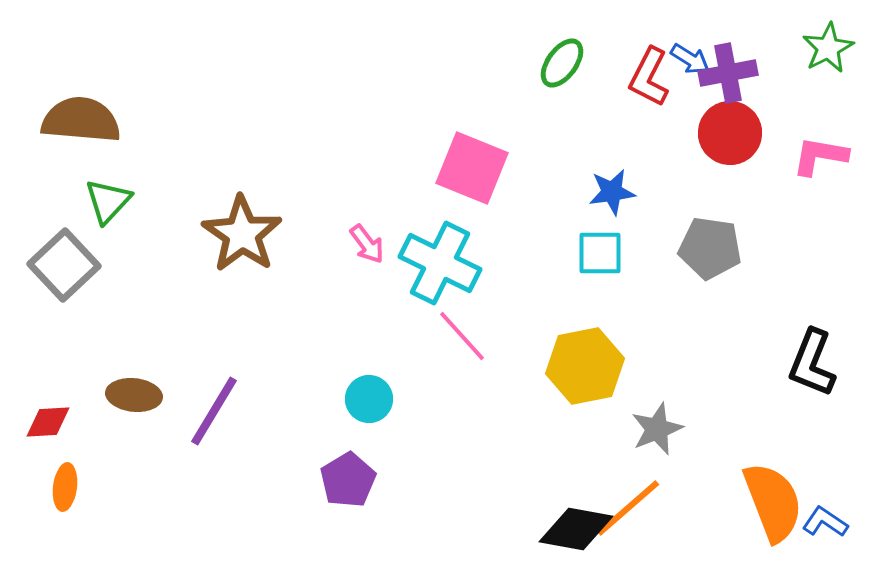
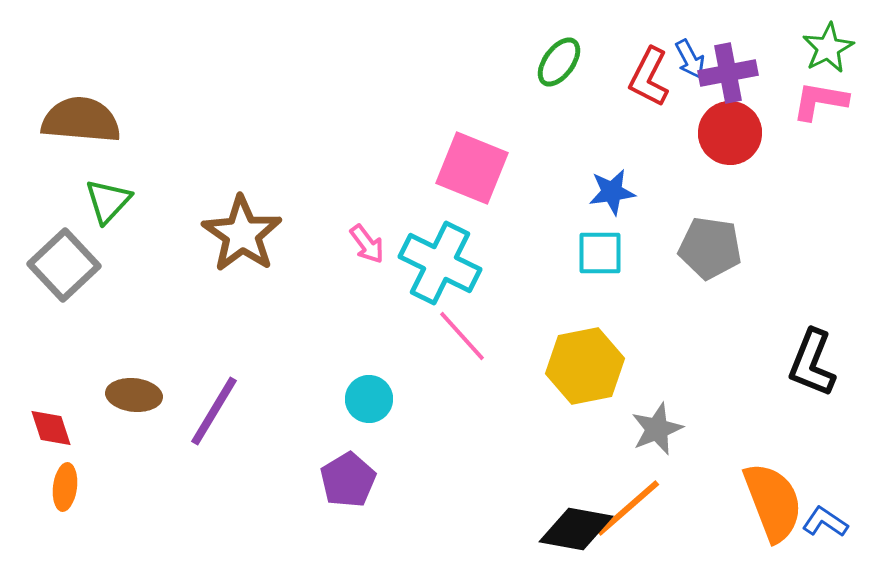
blue arrow: rotated 30 degrees clockwise
green ellipse: moved 3 px left, 1 px up
pink L-shape: moved 55 px up
red diamond: moved 3 px right, 6 px down; rotated 75 degrees clockwise
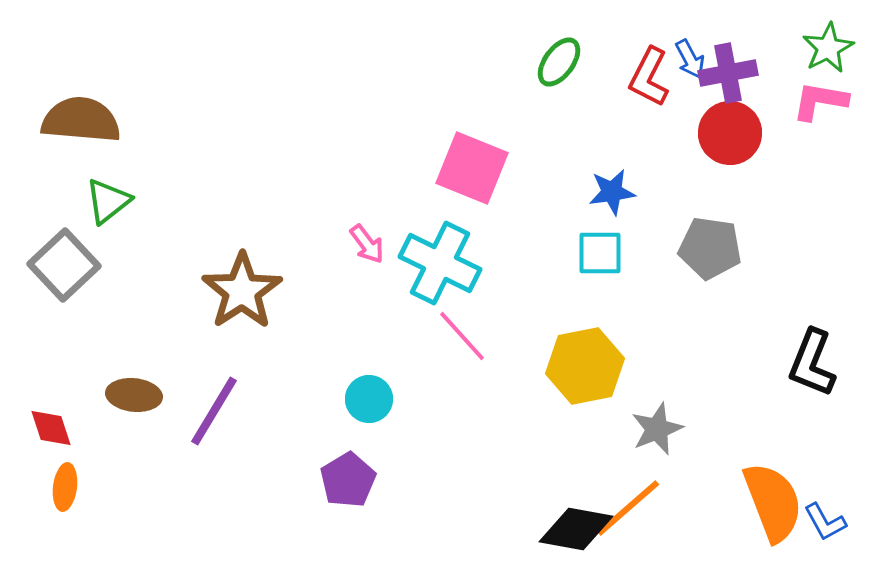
green triangle: rotated 9 degrees clockwise
brown star: moved 57 px down; rotated 4 degrees clockwise
blue L-shape: rotated 153 degrees counterclockwise
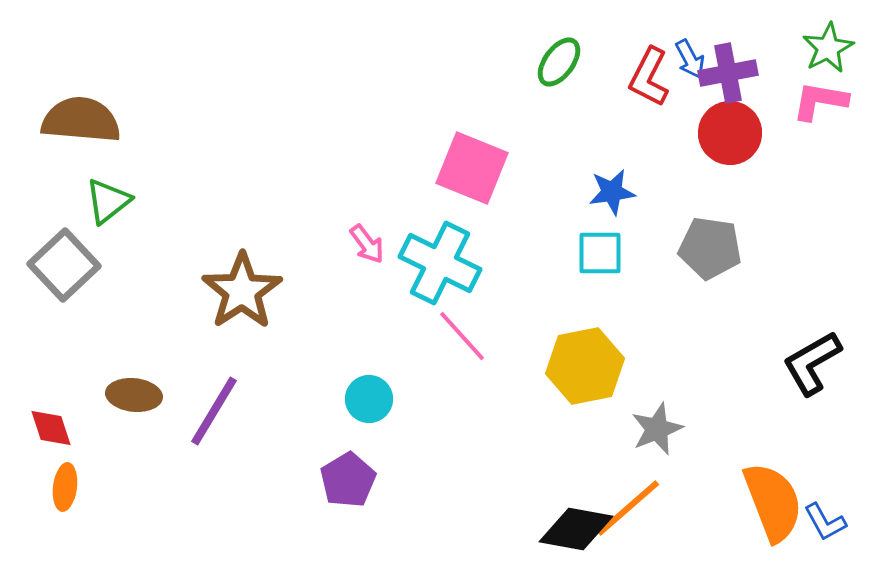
black L-shape: rotated 38 degrees clockwise
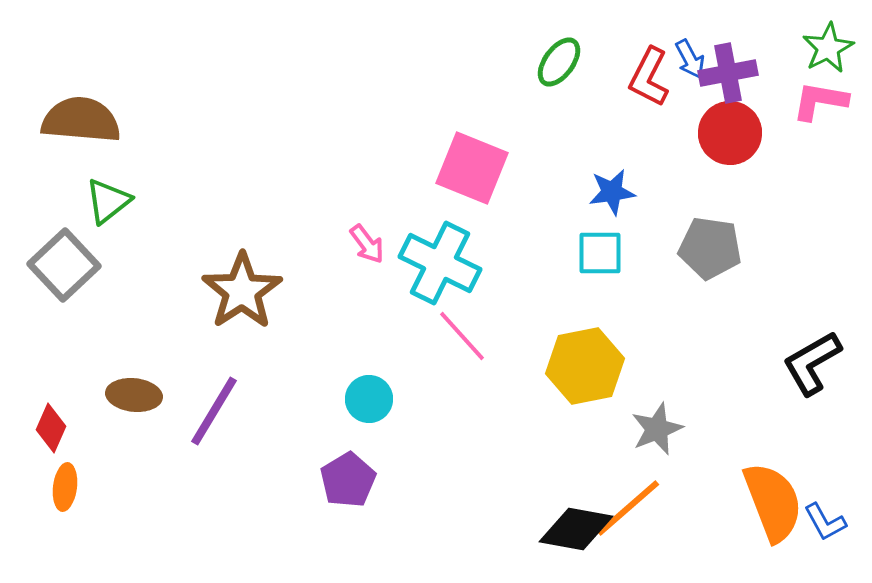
red diamond: rotated 42 degrees clockwise
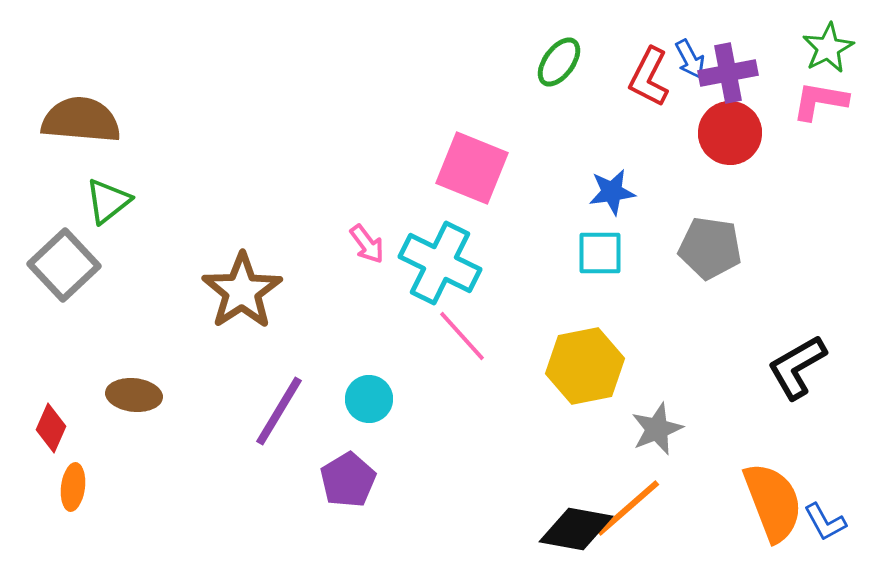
black L-shape: moved 15 px left, 4 px down
purple line: moved 65 px right
orange ellipse: moved 8 px right
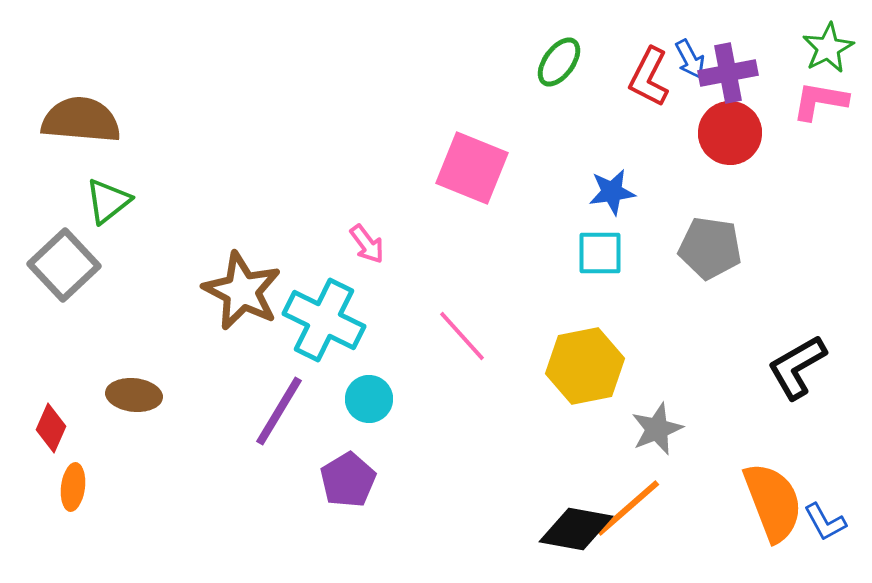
cyan cross: moved 116 px left, 57 px down
brown star: rotated 12 degrees counterclockwise
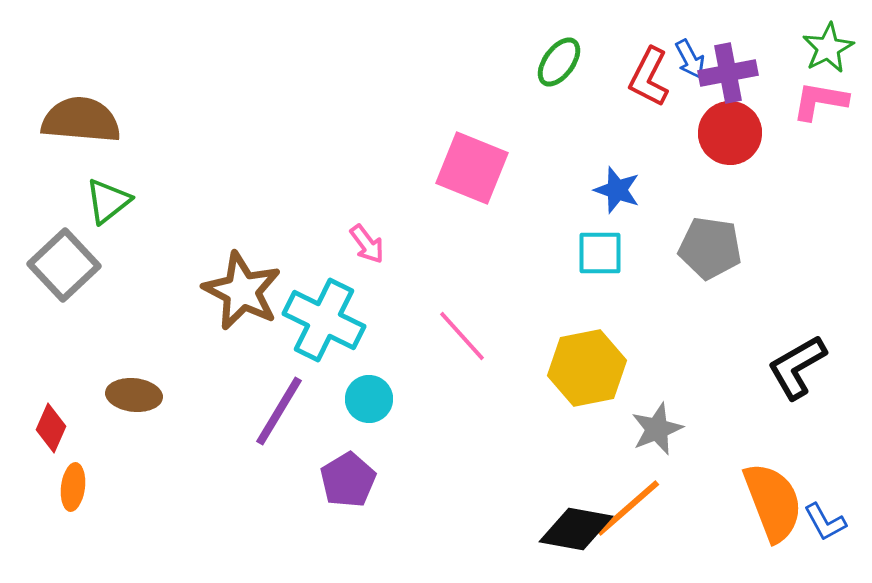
blue star: moved 5 px right, 2 px up; rotated 27 degrees clockwise
yellow hexagon: moved 2 px right, 2 px down
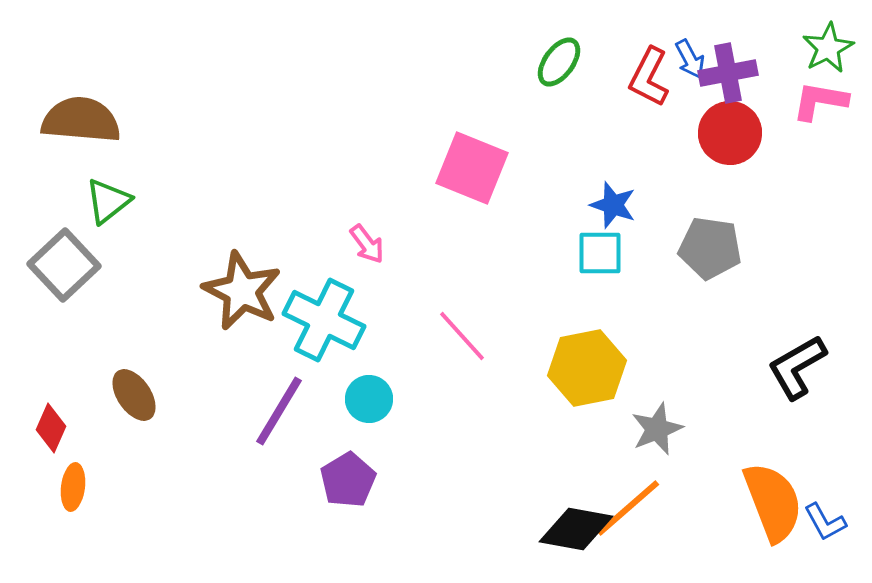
blue star: moved 4 px left, 15 px down
brown ellipse: rotated 50 degrees clockwise
